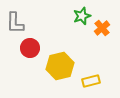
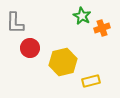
green star: rotated 24 degrees counterclockwise
orange cross: rotated 21 degrees clockwise
yellow hexagon: moved 3 px right, 4 px up
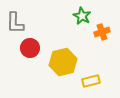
orange cross: moved 4 px down
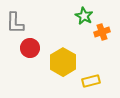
green star: moved 2 px right
yellow hexagon: rotated 16 degrees counterclockwise
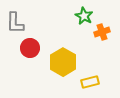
yellow rectangle: moved 1 px left, 1 px down
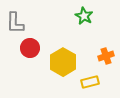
orange cross: moved 4 px right, 24 px down
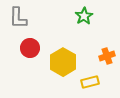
green star: rotated 12 degrees clockwise
gray L-shape: moved 3 px right, 5 px up
orange cross: moved 1 px right
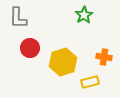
green star: moved 1 px up
orange cross: moved 3 px left, 1 px down; rotated 28 degrees clockwise
yellow hexagon: rotated 12 degrees clockwise
